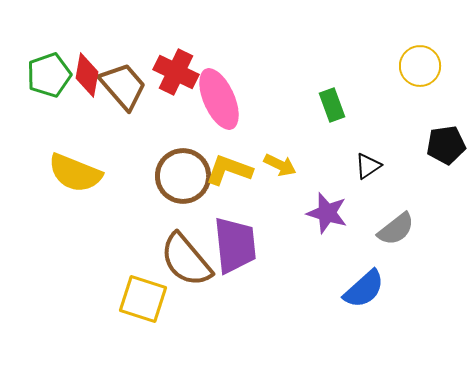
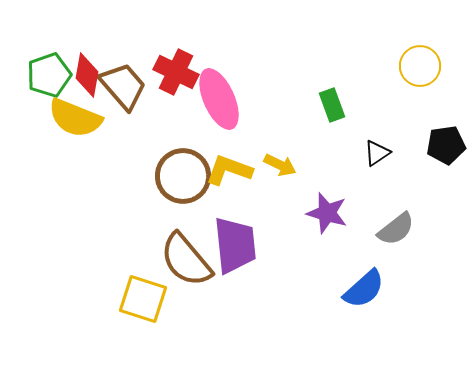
black triangle: moved 9 px right, 13 px up
yellow semicircle: moved 55 px up
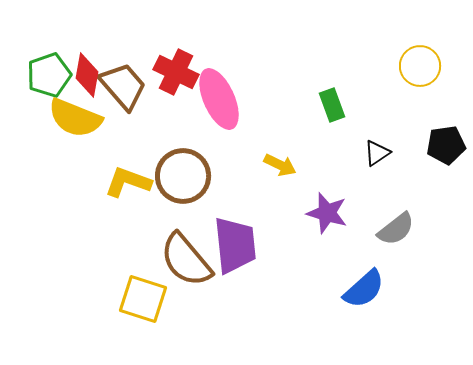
yellow L-shape: moved 101 px left, 12 px down
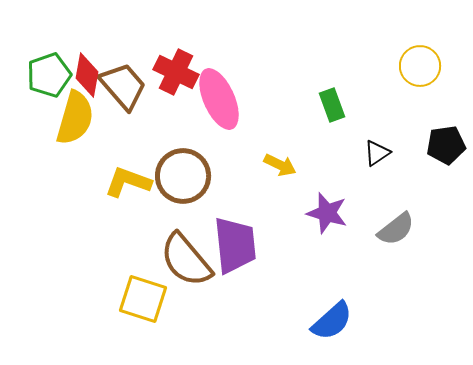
yellow semicircle: rotated 96 degrees counterclockwise
blue semicircle: moved 32 px left, 32 px down
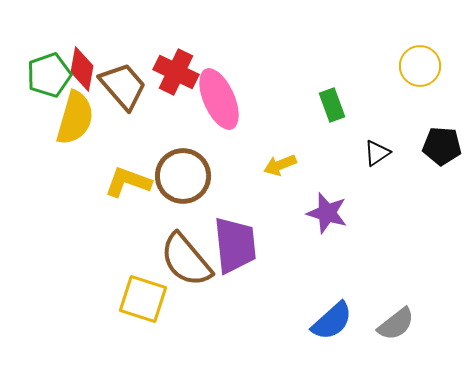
red diamond: moved 5 px left, 6 px up
black pentagon: moved 4 px left, 1 px down; rotated 12 degrees clockwise
yellow arrow: rotated 132 degrees clockwise
gray semicircle: moved 95 px down
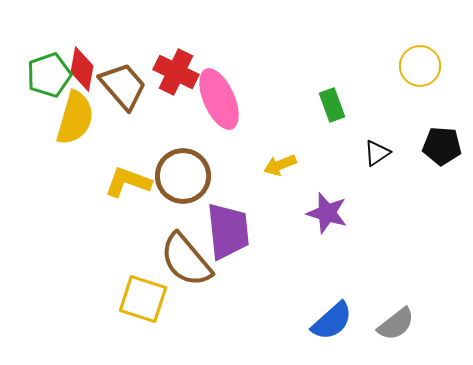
purple trapezoid: moved 7 px left, 14 px up
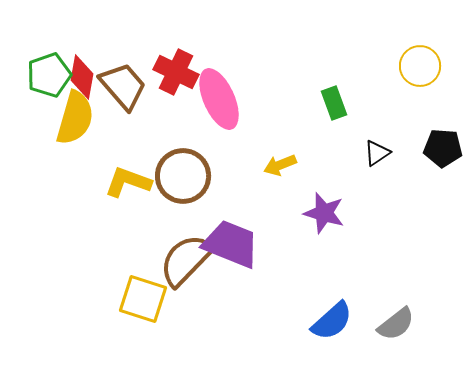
red diamond: moved 8 px down
green rectangle: moved 2 px right, 2 px up
black pentagon: moved 1 px right, 2 px down
purple star: moved 3 px left
purple trapezoid: moved 3 px right, 13 px down; rotated 62 degrees counterclockwise
brown semicircle: rotated 84 degrees clockwise
